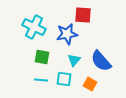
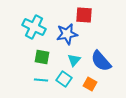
red square: moved 1 px right
cyan square: rotated 28 degrees clockwise
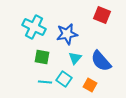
red square: moved 18 px right; rotated 18 degrees clockwise
cyan triangle: moved 1 px right, 2 px up
cyan line: moved 4 px right, 2 px down
orange square: moved 1 px down
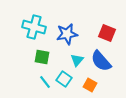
red square: moved 5 px right, 18 px down
cyan cross: rotated 10 degrees counterclockwise
cyan triangle: moved 2 px right, 2 px down
cyan line: rotated 48 degrees clockwise
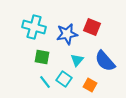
red square: moved 15 px left, 6 px up
blue semicircle: moved 4 px right
